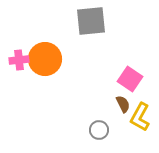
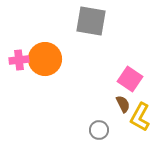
gray square: rotated 16 degrees clockwise
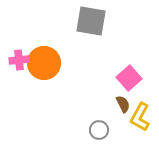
orange circle: moved 1 px left, 4 px down
pink square: moved 1 px left, 1 px up; rotated 15 degrees clockwise
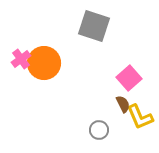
gray square: moved 3 px right, 5 px down; rotated 8 degrees clockwise
pink cross: moved 2 px right, 1 px up; rotated 30 degrees counterclockwise
yellow L-shape: rotated 52 degrees counterclockwise
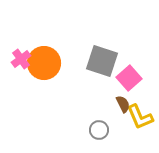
gray square: moved 8 px right, 35 px down
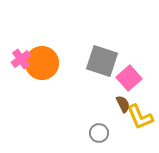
orange circle: moved 2 px left
gray circle: moved 3 px down
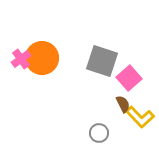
orange circle: moved 5 px up
yellow L-shape: rotated 20 degrees counterclockwise
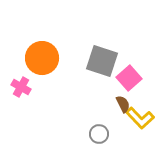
pink cross: moved 28 px down; rotated 24 degrees counterclockwise
yellow L-shape: moved 1 px down
gray circle: moved 1 px down
